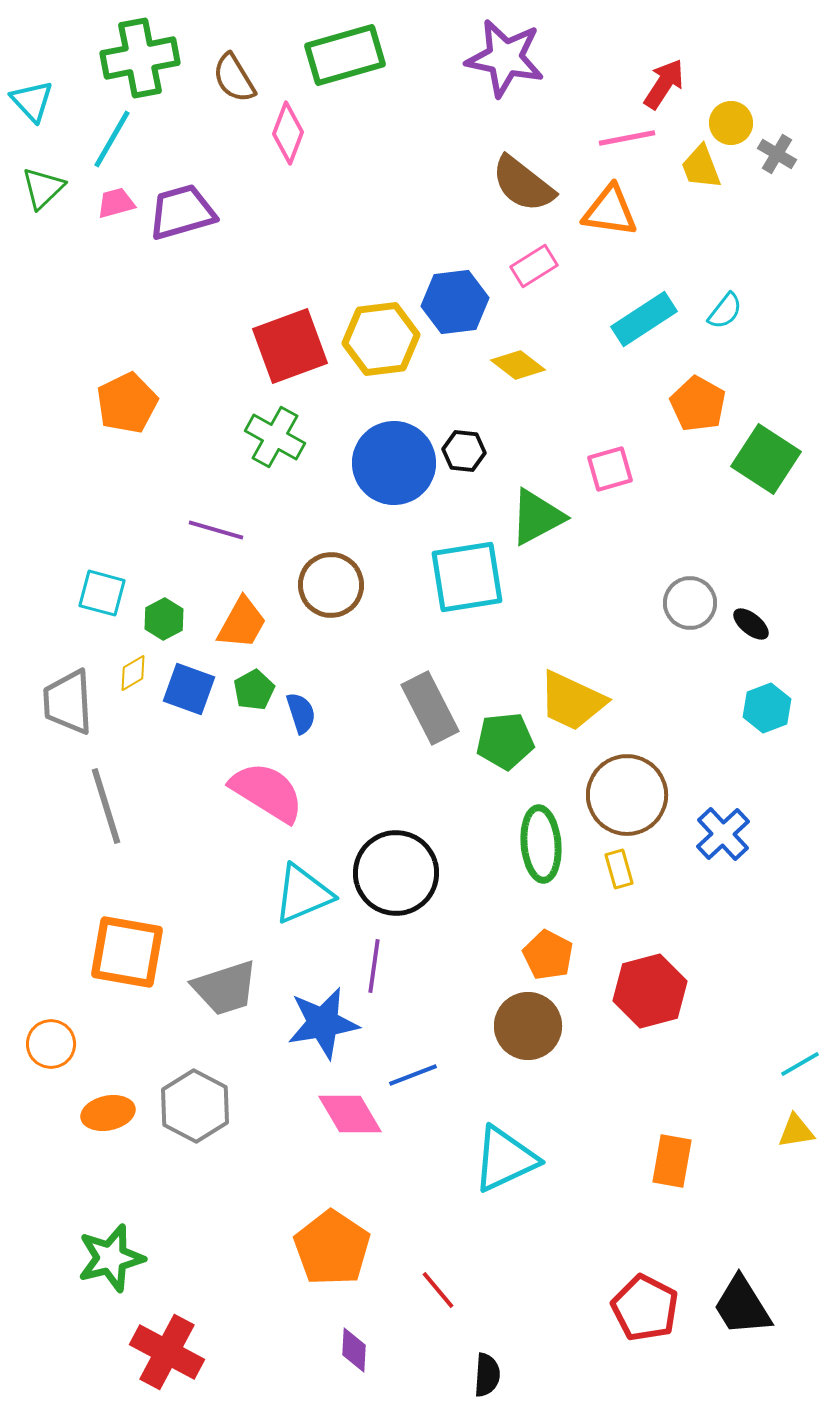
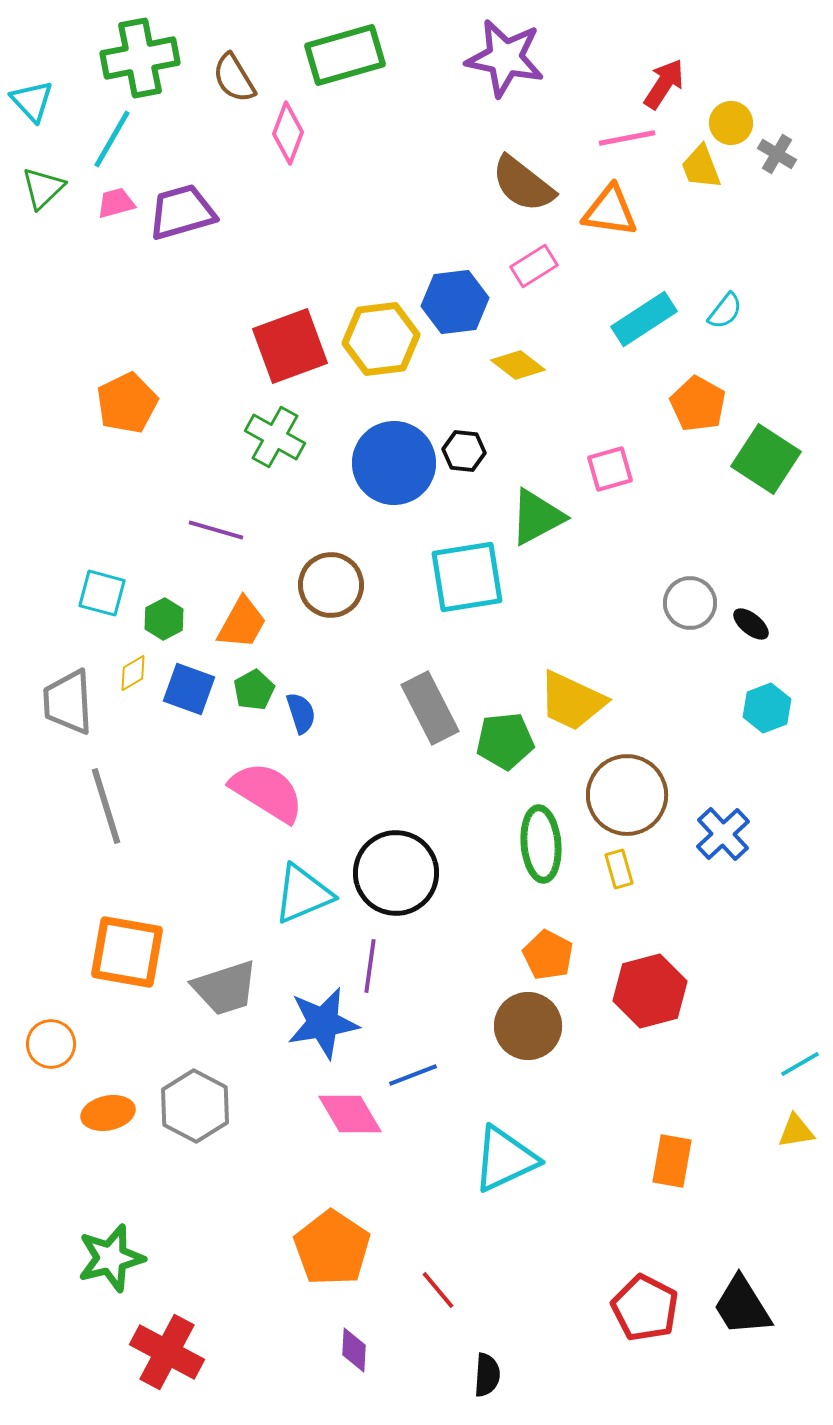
purple line at (374, 966): moved 4 px left
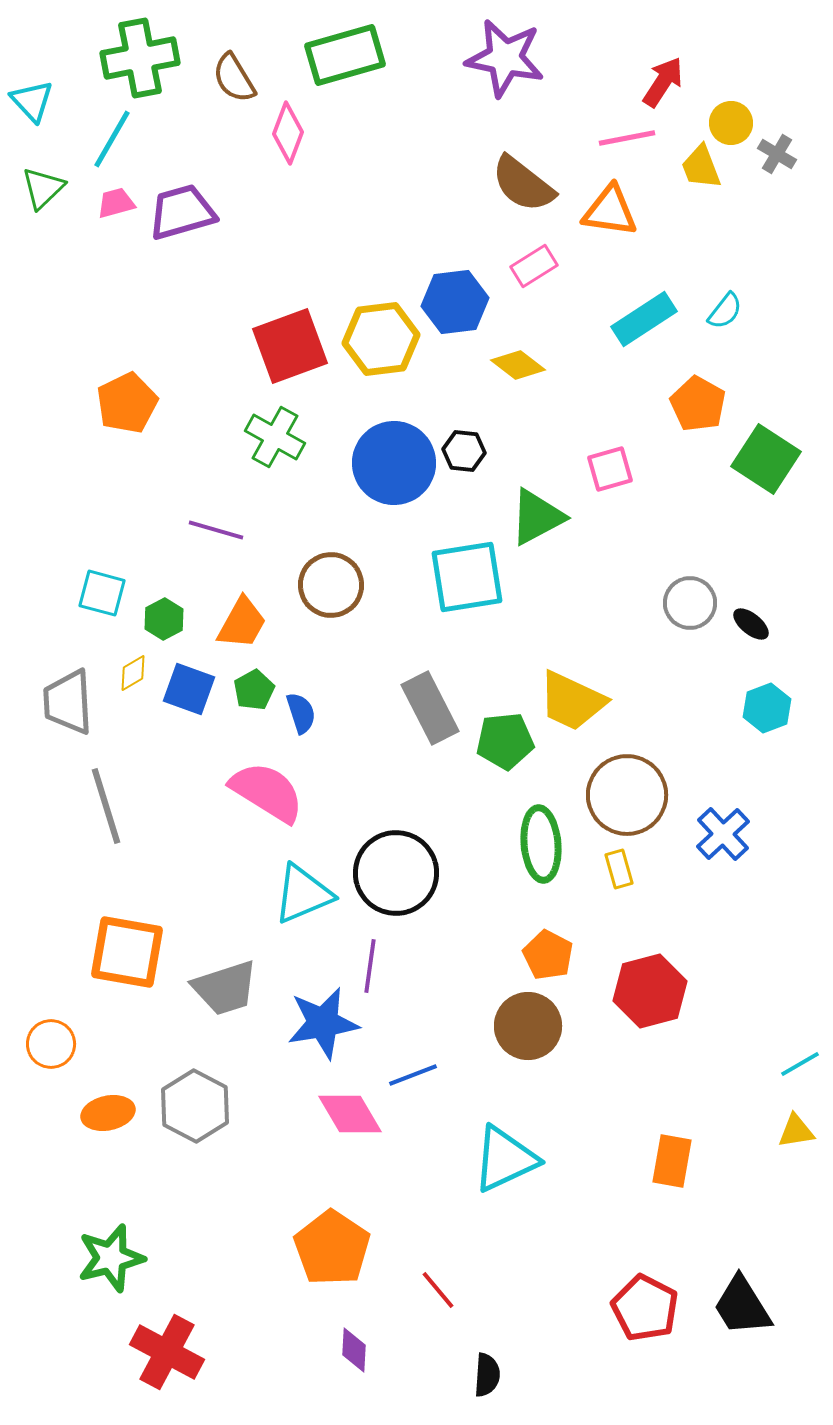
red arrow at (664, 84): moved 1 px left, 2 px up
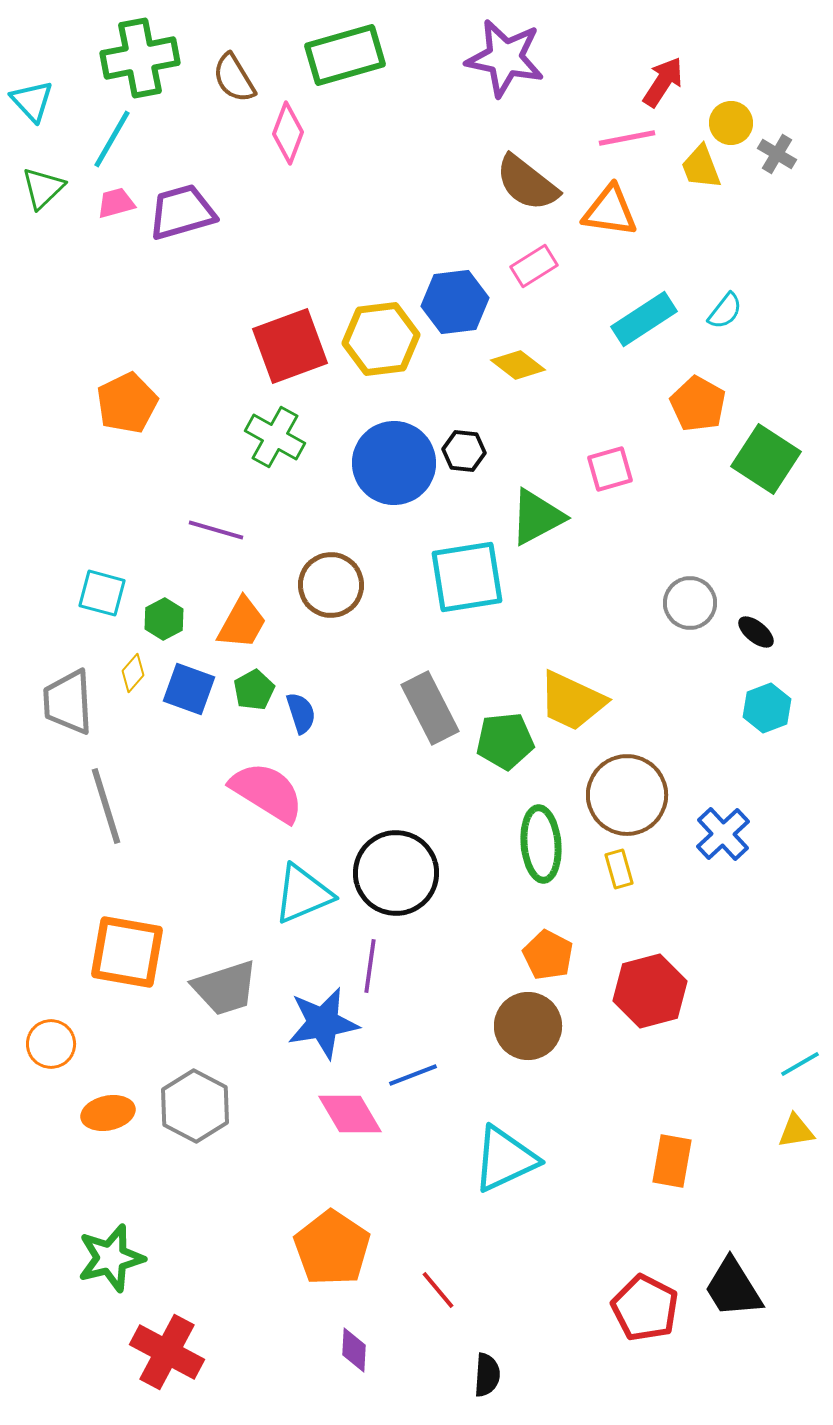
brown semicircle at (523, 184): moved 4 px right, 1 px up
black ellipse at (751, 624): moved 5 px right, 8 px down
yellow diamond at (133, 673): rotated 18 degrees counterclockwise
black trapezoid at (742, 1306): moved 9 px left, 18 px up
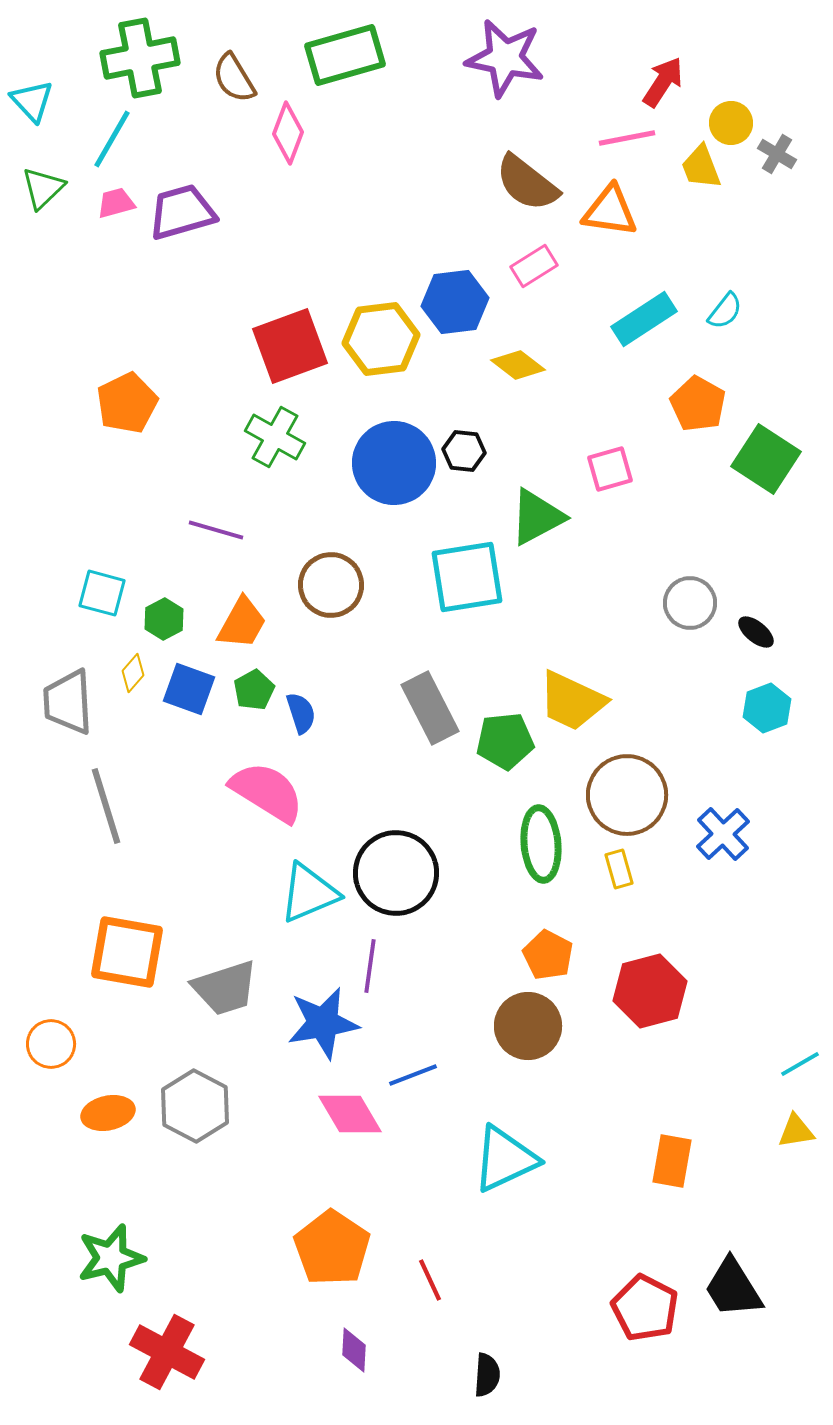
cyan triangle at (303, 894): moved 6 px right, 1 px up
red line at (438, 1290): moved 8 px left, 10 px up; rotated 15 degrees clockwise
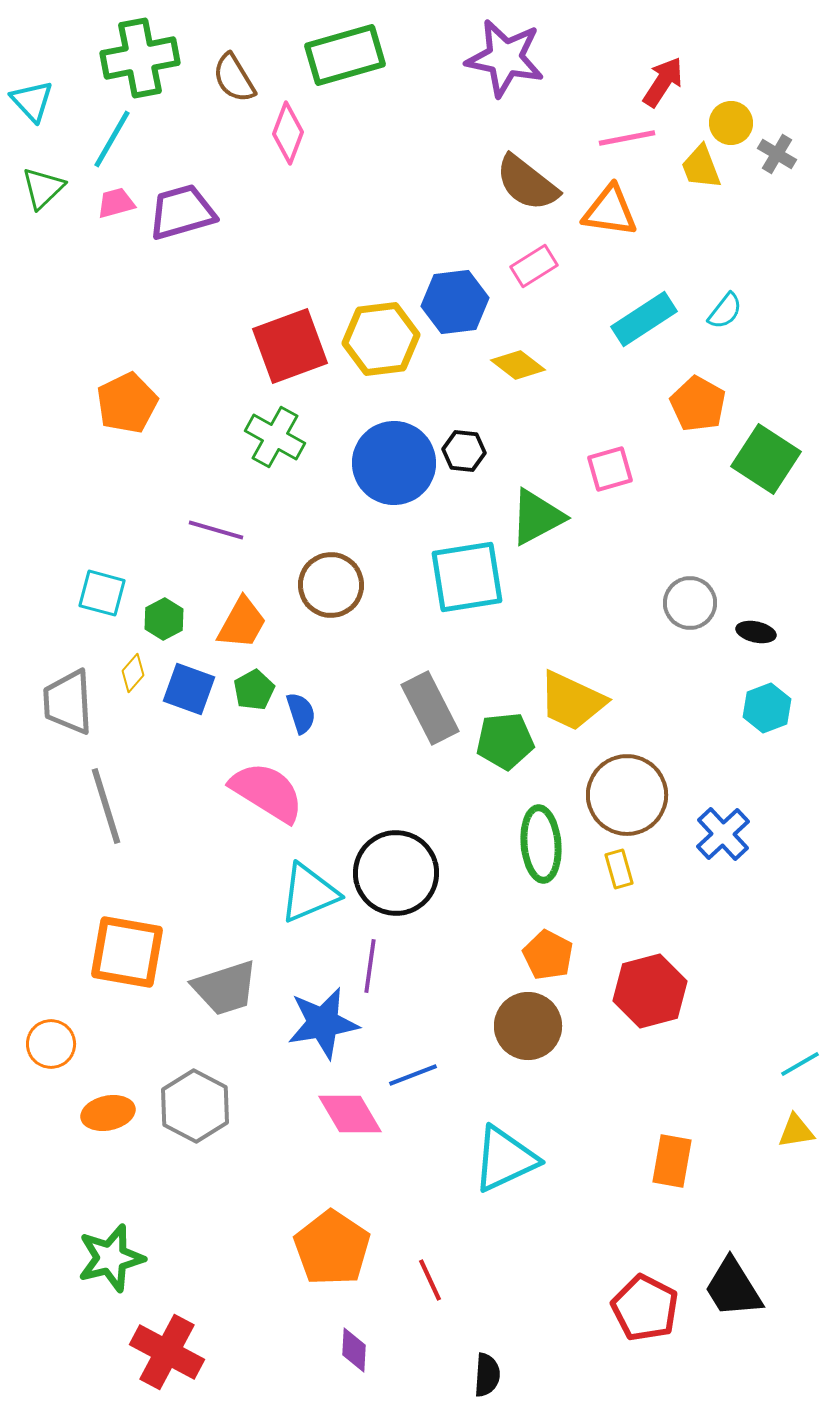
black ellipse at (756, 632): rotated 27 degrees counterclockwise
